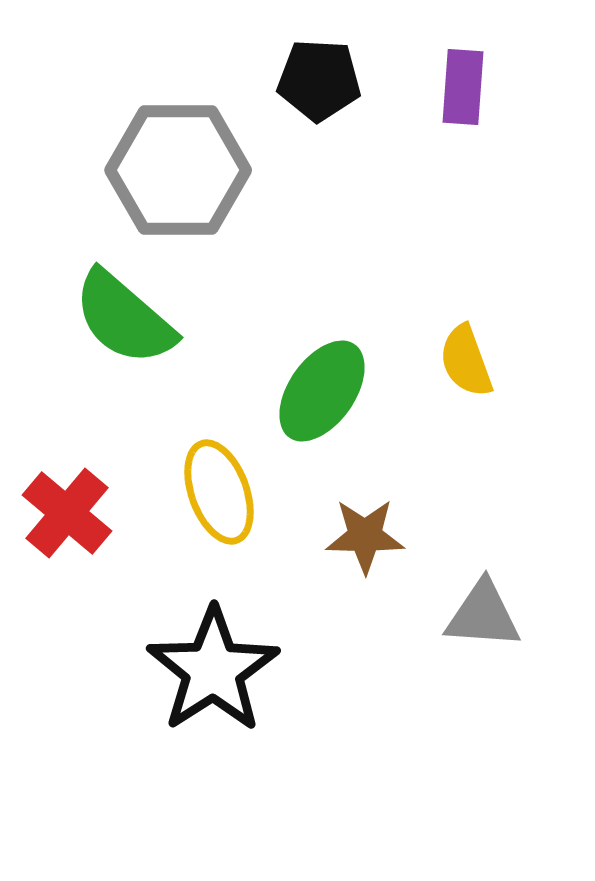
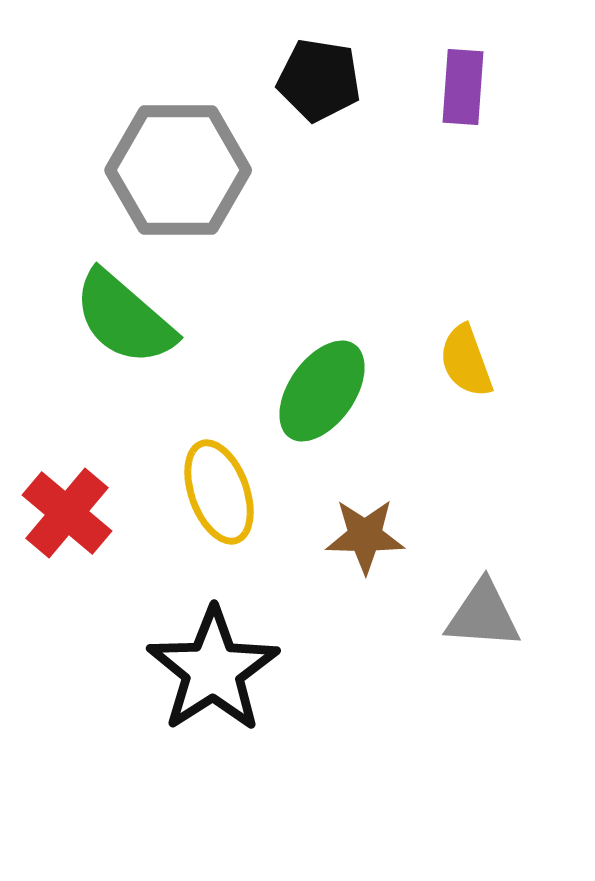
black pentagon: rotated 6 degrees clockwise
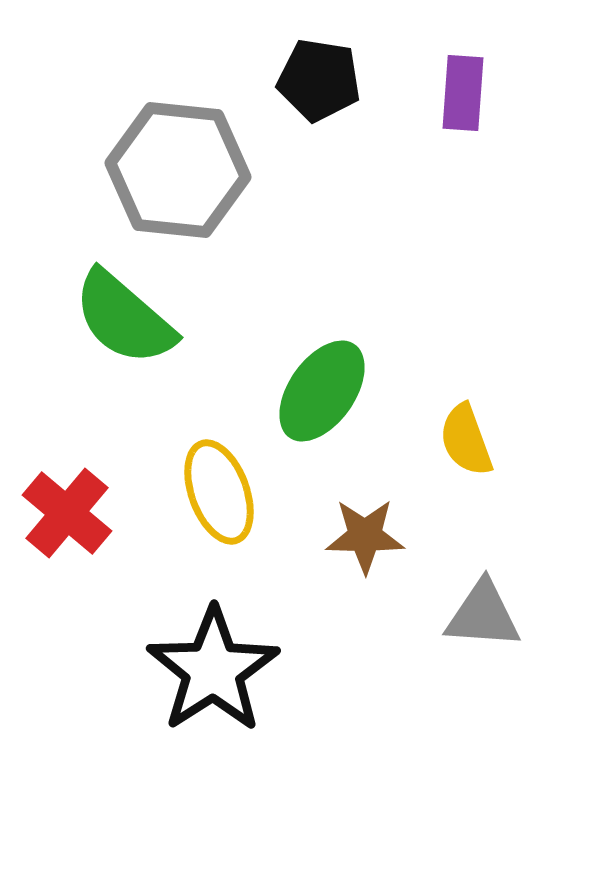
purple rectangle: moved 6 px down
gray hexagon: rotated 6 degrees clockwise
yellow semicircle: moved 79 px down
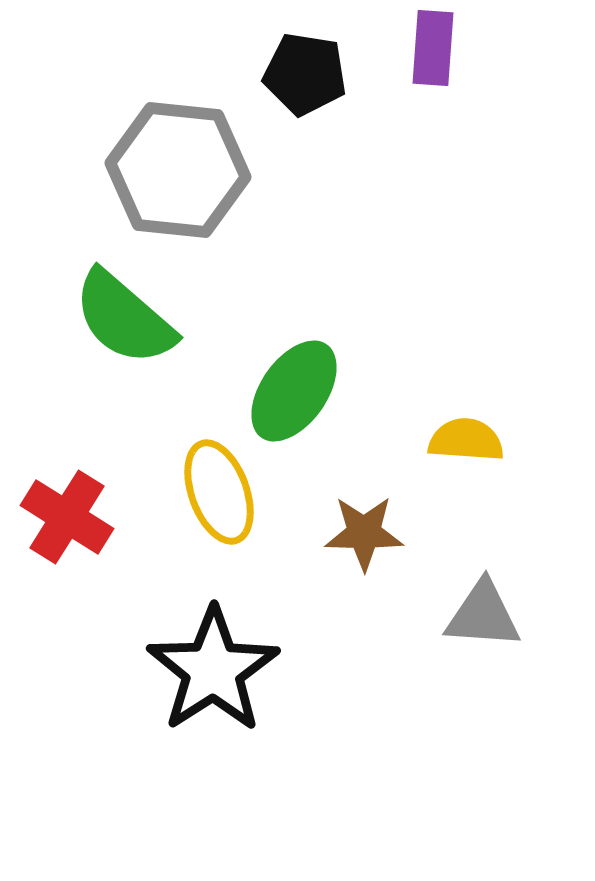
black pentagon: moved 14 px left, 6 px up
purple rectangle: moved 30 px left, 45 px up
green ellipse: moved 28 px left
yellow semicircle: rotated 114 degrees clockwise
red cross: moved 4 px down; rotated 8 degrees counterclockwise
brown star: moved 1 px left, 3 px up
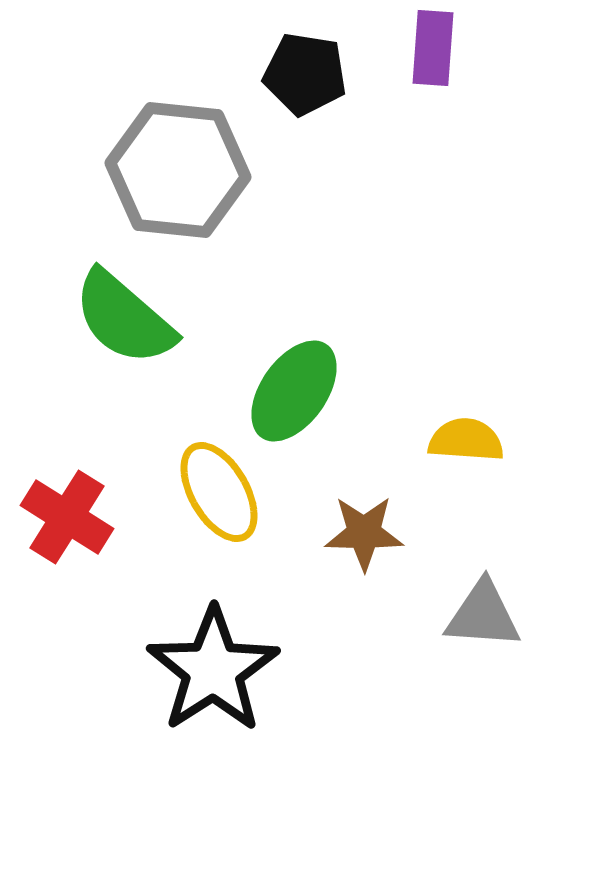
yellow ellipse: rotated 10 degrees counterclockwise
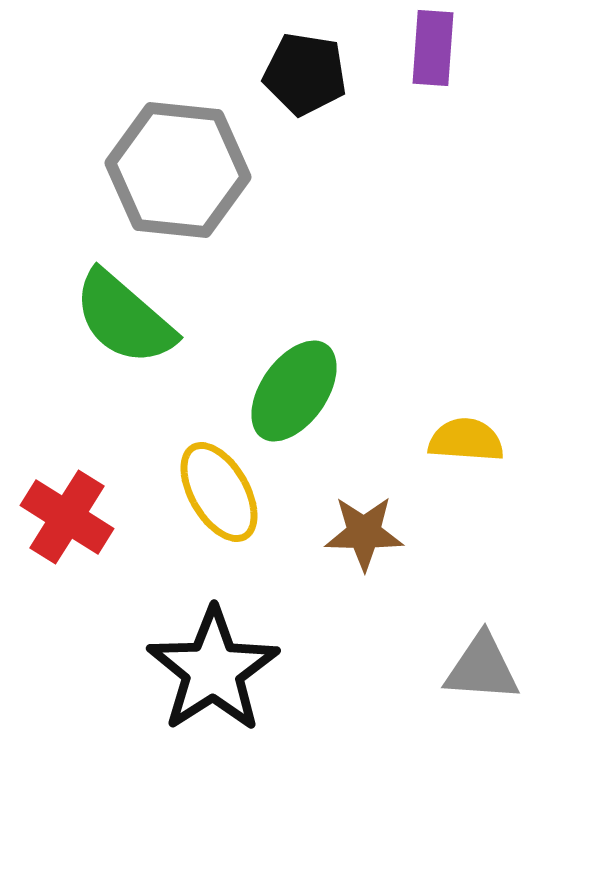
gray triangle: moved 1 px left, 53 px down
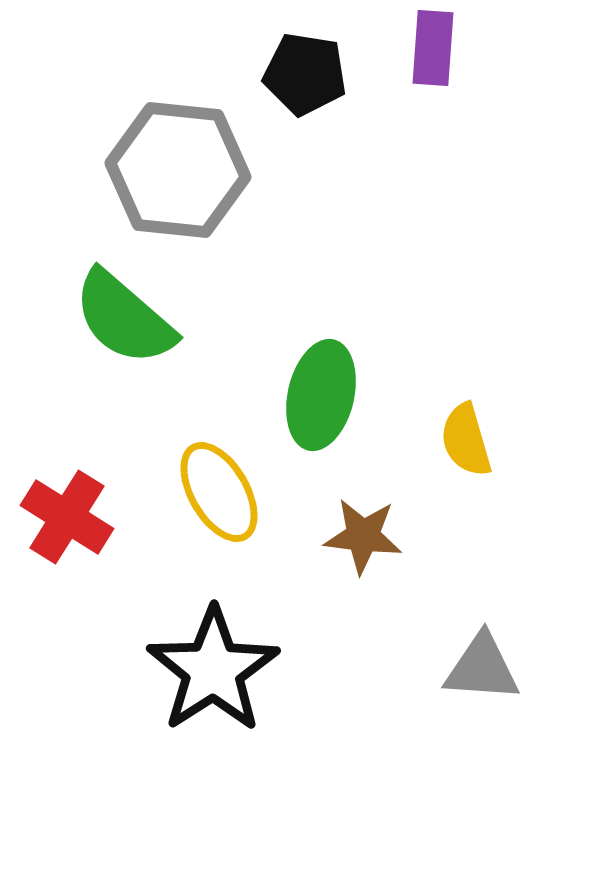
green ellipse: moved 27 px right, 4 px down; rotated 22 degrees counterclockwise
yellow semicircle: rotated 110 degrees counterclockwise
brown star: moved 1 px left, 3 px down; rotated 6 degrees clockwise
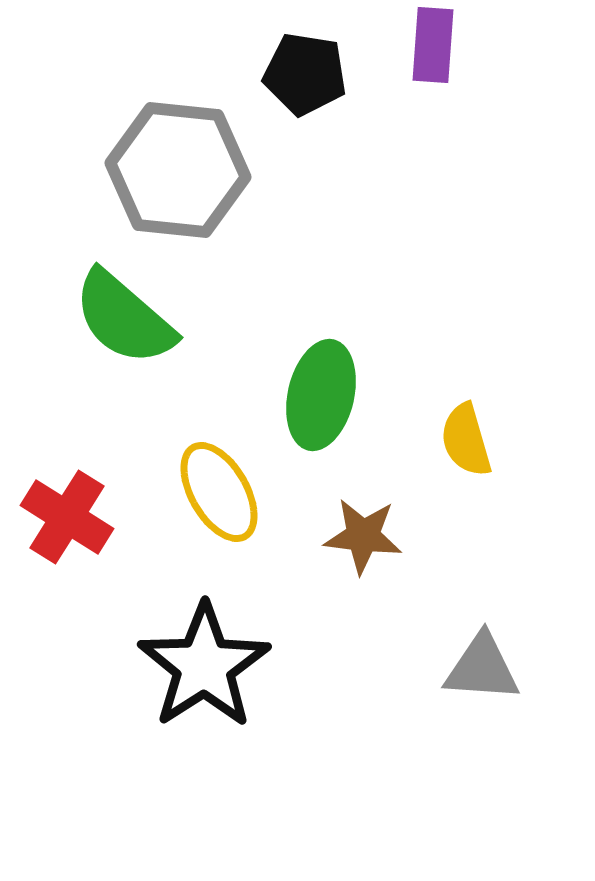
purple rectangle: moved 3 px up
black star: moved 9 px left, 4 px up
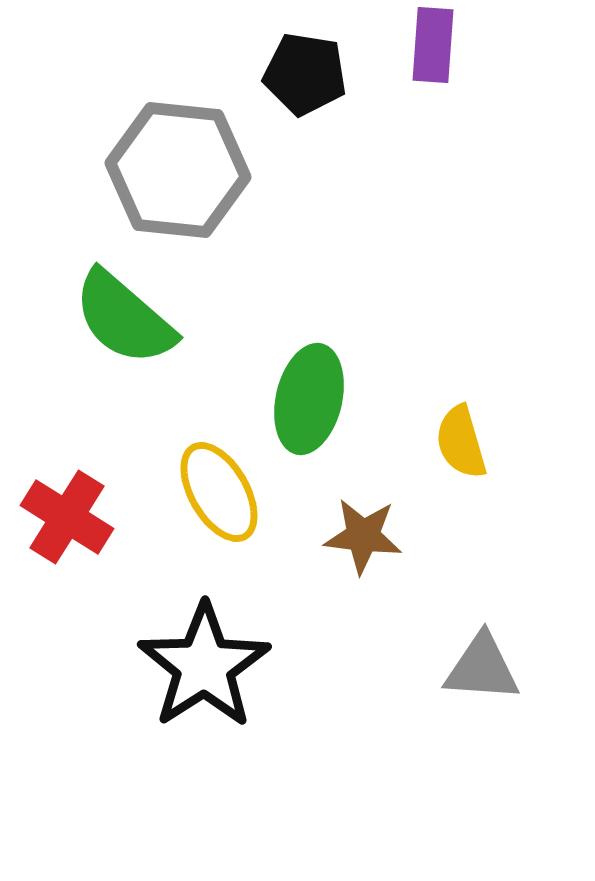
green ellipse: moved 12 px left, 4 px down
yellow semicircle: moved 5 px left, 2 px down
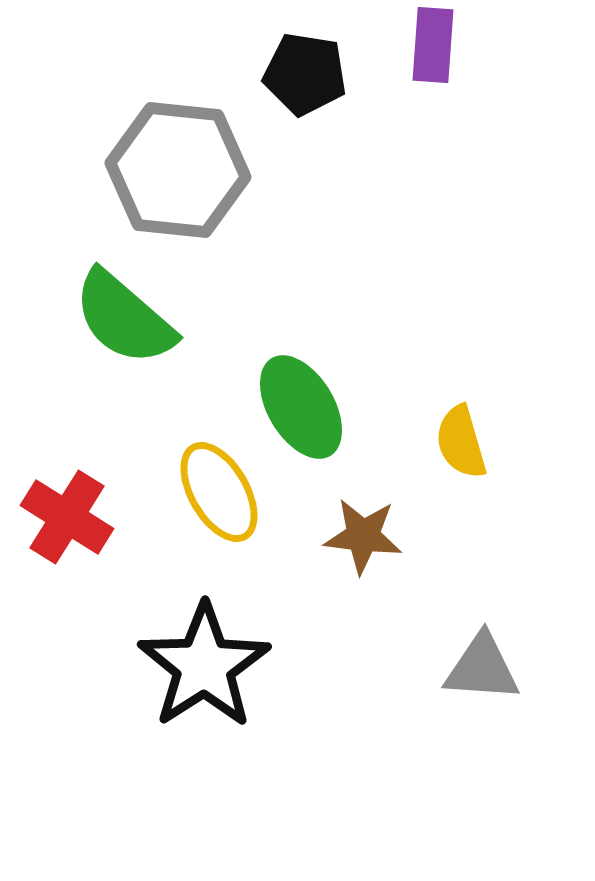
green ellipse: moved 8 px left, 8 px down; rotated 44 degrees counterclockwise
